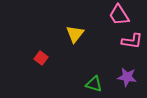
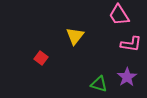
yellow triangle: moved 2 px down
pink L-shape: moved 1 px left, 3 px down
purple star: rotated 30 degrees clockwise
green triangle: moved 5 px right
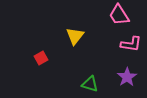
red square: rotated 24 degrees clockwise
green triangle: moved 9 px left
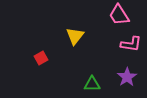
green triangle: moved 2 px right; rotated 18 degrees counterclockwise
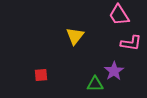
pink L-shape: moved 1 px up
red square: moved 17 px down; rotated 24 degrees clockwise
purple star: moved 13 px left, 6 px up
green triangle: moved 3 px right
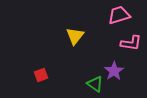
pink trapezoid: rotated 105 degrees clockwise
red square: rotated 16 degrees counterclockwise
green triangle: rotated 36 degrees clockwise
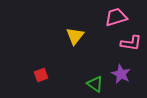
pink trapezoid: moved 3 px left, 2 px down
purple star: moved 7 px right, 3 px down; rotated 12 degrees counterclockwise
